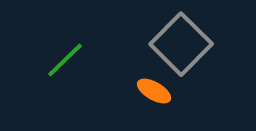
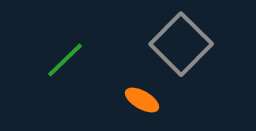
orange ellipse: moved 12 px left, 9 px down
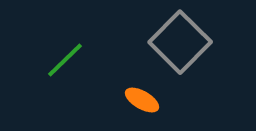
gray square: moved 1 px left, 2 px up
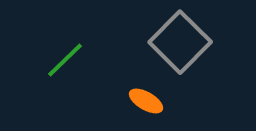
orange ellipse: moved 4 px right, 1 px down
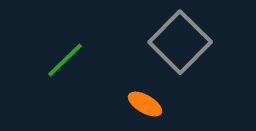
orange ellipse: moved 1 px left, 3 px down
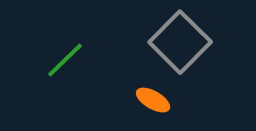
orange ellipse: moved 8 px right, 4 px up
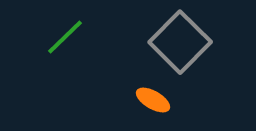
green line: moved 23 px up
